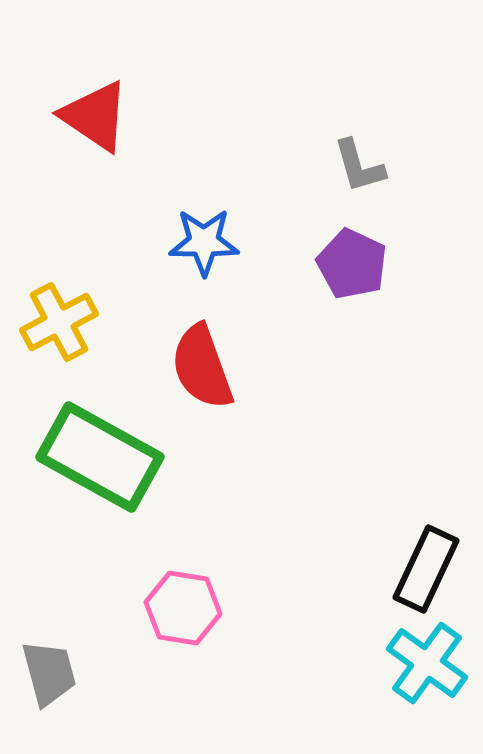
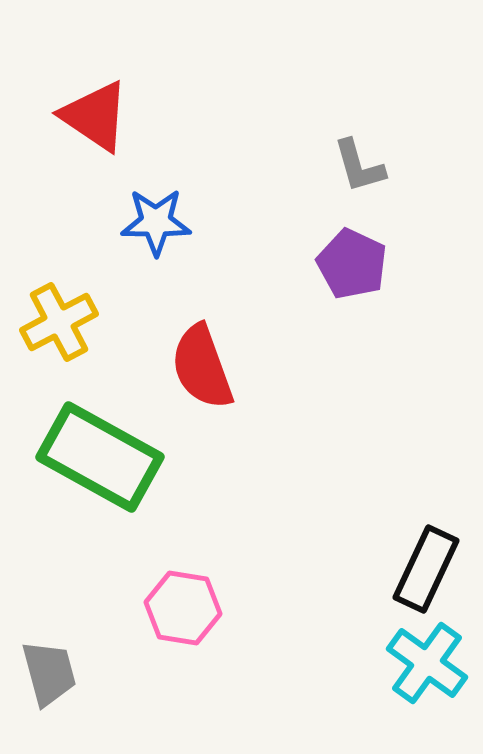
blue star: moved 48 px left, 20 px up
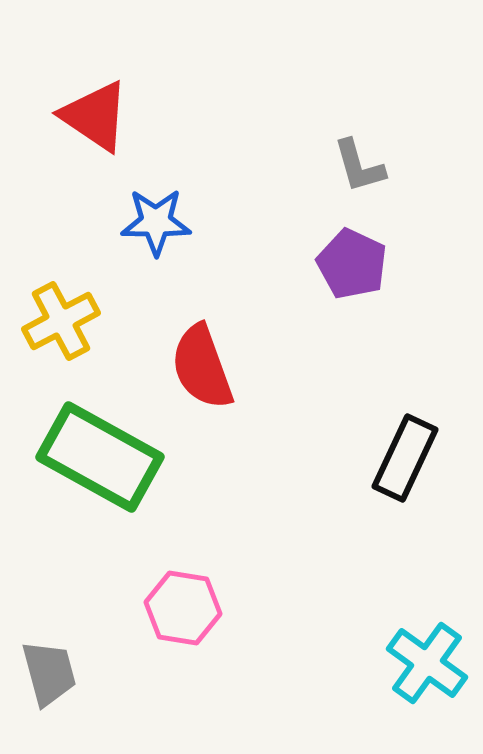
yellow cross: moved 2 px right, 1 px up
black rectangle: moved 21 px left, 111 px up
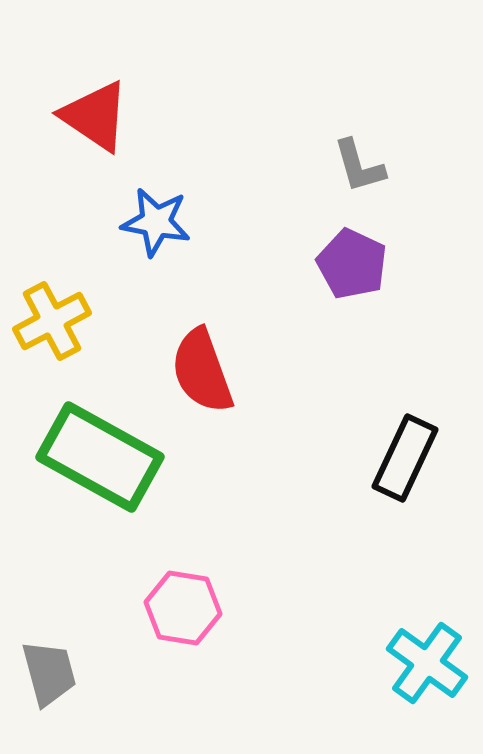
blue star: rotated 10 degrees clockwise
yellow cross: moved 9 px left
red semicircle: moved 4 px down
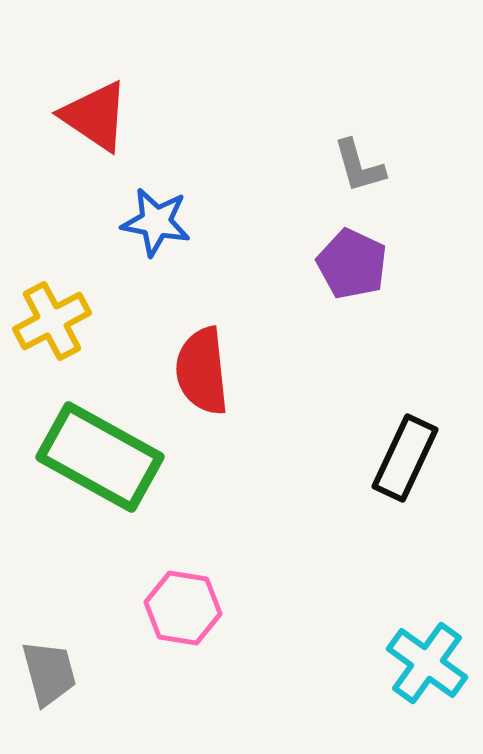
red semicircle: rotated 14 degrees clockwise
